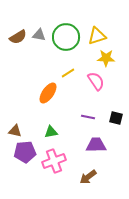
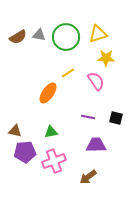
yellow triangle: moved 1 px right, 2 px up
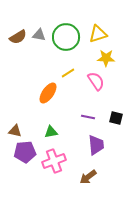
purple trapezoid: rotated 85 degrees clockwise
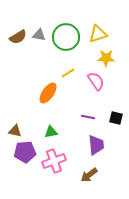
brown arrow: moved 1 px right, 2 px up
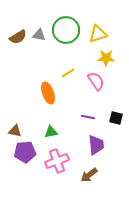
green circle: moved 7 px up
orange ellipse: rotated 55 degrees counterclockwise
pink cross: moved 3 px right
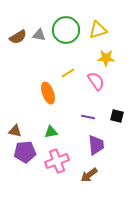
yellow triangle: moved 4 px up
black square: moved 1 px right, 2 px up
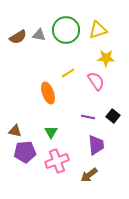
black square: moved 4 px left; rotated 24 degrees clockwise
green triangle: rotated 48 degrees counterclockwise
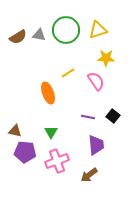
purple pentagon: rotated 10 degrees clockwise
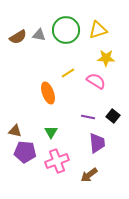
pink semicircle: rotated 24 degrees counterclockwise
purple trapezoid: moved 1 px right, 2 px up
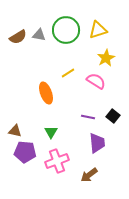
yellow star: rotated 30 degrees counterclockwise
orange ellipse: moved 2 px left
